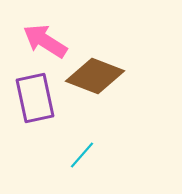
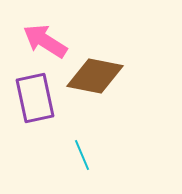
brown diamond: rotated 10 degrees counterclockwise
cyan line: rotated 64 degrees counterclockwise
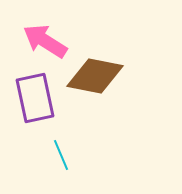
cyan line: moved 21 px left
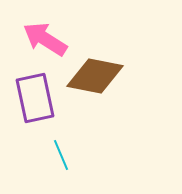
pink arrow: moved 2 px up
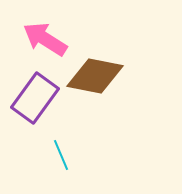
purple rectangle: rotated 48 degrees clockwise
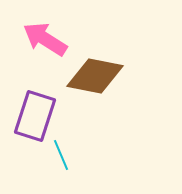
purple rectangle: moved 18 px down; rotated 18 degrees counterclockwise
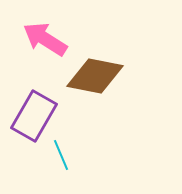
purple rectangle: moved 1 px left; rotated 12 degrees clockwise
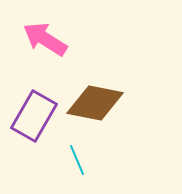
brown diamond: moved 27 px down
cyan line: moved 16 px right, 5 px down
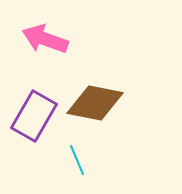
pink arrow: rotated 12 degrees counterclockwise
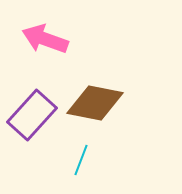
purple rectangle: moved 2 px left, 1 px up; rotated 12 degrees clockwise
cyan line: moved 4 px right; rotated 44 degrees clockwise
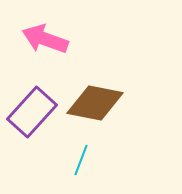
purple rectangle: moved 3 px up
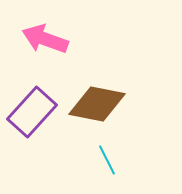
brown diamond: moved 2 px right, 1 px down
cyan line: moved 26 px right; rotated 48 degrees counterclockwise
